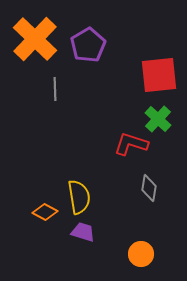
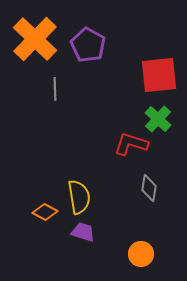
purple pentagon: rotated 12 degrees counterclockwise
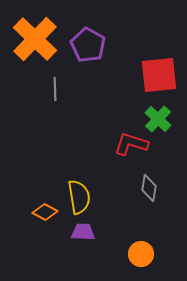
purple trapezoid: rotated 15 degrees counterclockwise
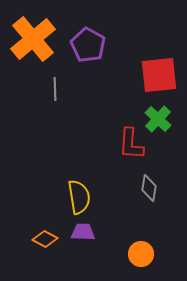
orange cross: moved 2 px left; rotated 6 degrees clockwise
red L-shape: rotated 104 degrees counterclockwise
orange diamond: moved 27 px down
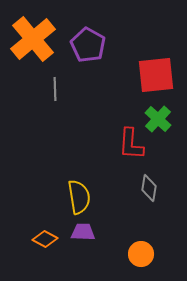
red square: moved 3 px left
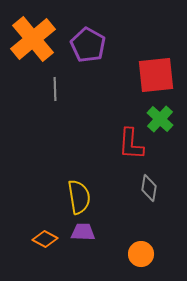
green cross: moved 2 px right
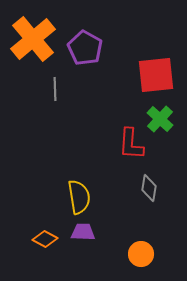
purple pentagon: moved 3 px left, 3 px down
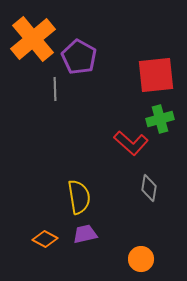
purple pentagon: moved 6 px left, 9 px down
green cross: rotated 32 degrees clockwise
red L-shape: moved 1 px up; rotated 52 degrees counterclockwise
purple trapezoid: moved 2 px right, 2 px down; rotated 15 degrees counterclockwise
orange circle: moved 5 px down
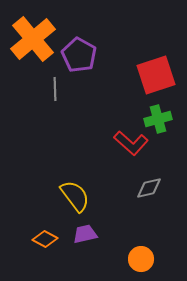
purple pentagon: moved 2 px up
red square: rotated 12 degrees counterclockwise
green cross: moved 2 px left
gray diamond: rotated 68 degrees clockwise
yellow semicircle: moved 4 px left, 1 px up; rotated 28 degrees counterclockwise
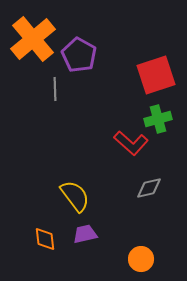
orange diamond: rotated 55 degrees clockwise
